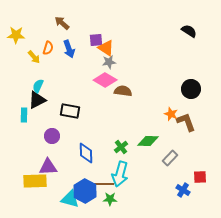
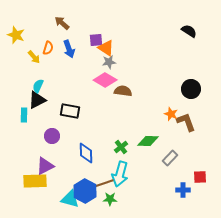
yellow star: rotated 18 degrees clockwise
purple triangle: moved 3 px left, 1 px up; rotated 24 degrees counterclockwise
brown line: rotated 20 degrees counterclockwise
blue cross: rotated 32 degrees counterclockwise
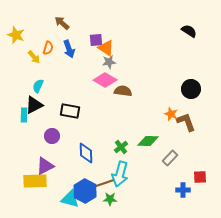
black triangle: moved 3 px left, 5 px down
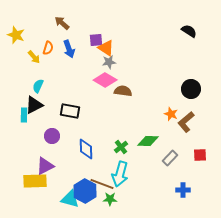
brown L-shape: rotated 110 degrees counterclockwise
blue diamond: moved 4 px up
red square: moved 22 px up
brown line: rotated 40 degrees clockwise
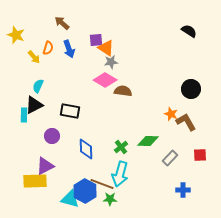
gray star: moved 2 px right
brown L-shape: rotated 100 degrees clockwise
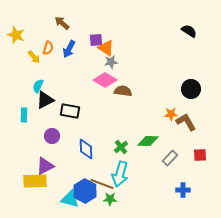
blue arrow: rotated 48 degrees clockwise
black triangle: moved 11 px right, 5 px up
orange star: rotated 24 degrees counterclockwise
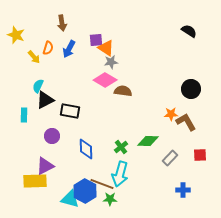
brown arrow: rotated 140 degrees counterclockwise
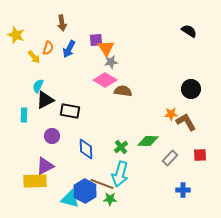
orange triangle: rotated 24 degrees clockwise
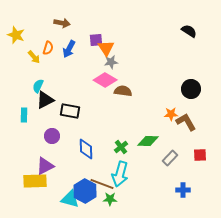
brown arrow: rotated 70 degrees counterclockwise
